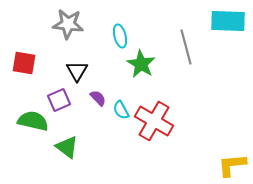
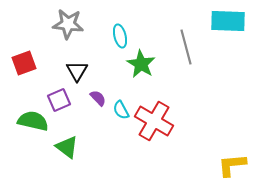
red square: rotated 30 degrees counterclockwise
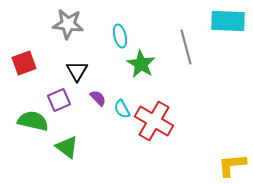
cyan semicircle: moved 1 px right, 1 px up
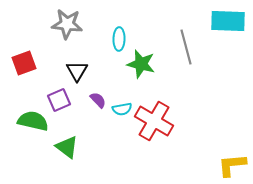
gray star: moved 1 px left
cyan ellipse: moved 1 px left, 3 px down; rotated 15 degrees clockwise
green star: rotated 16 degrees counterclockwise
purple semicircle: moved 2 px down
cyan semicircle: rotated 72 degrees counterclockwise
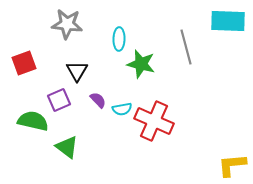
red cross: rotated 6 degrees counterclockwise
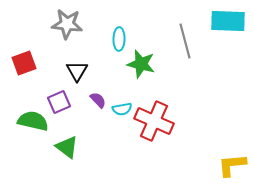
gray line: moved 1 px left, 6 px up
purple square: moved 2 px down
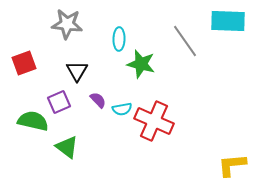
gray line: rotated 20 degrees counterclockwise
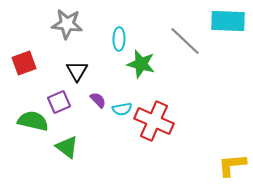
gray line: rotated 12 degrees counterclockwise
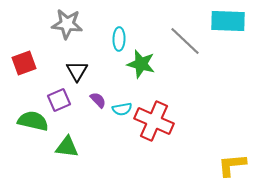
purple square: moved 2 px up
green triangle: rotated 30 degrees counterclockwise
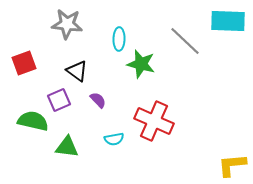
black triangle: rotated 25 degrees counterclockwise
cyan semicircle: moved 8 px left, 30 px down
